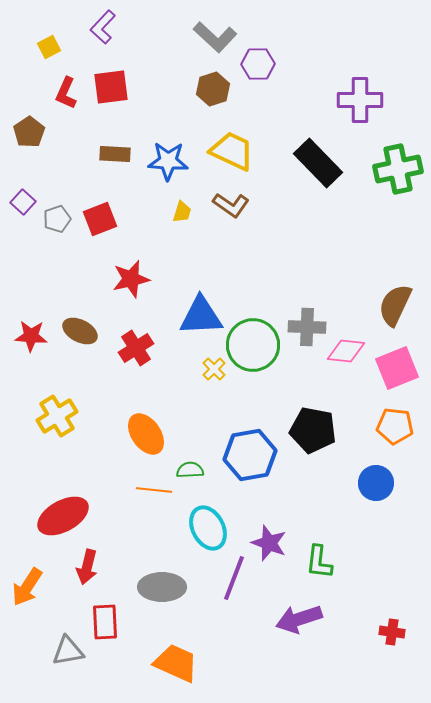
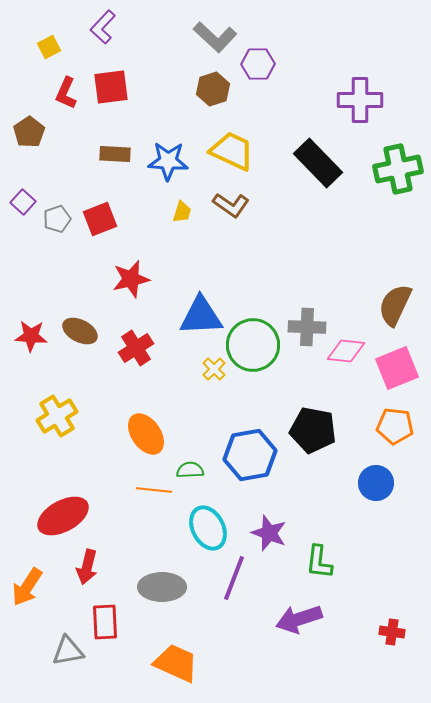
purple star at (269, 543): moved 10 px up
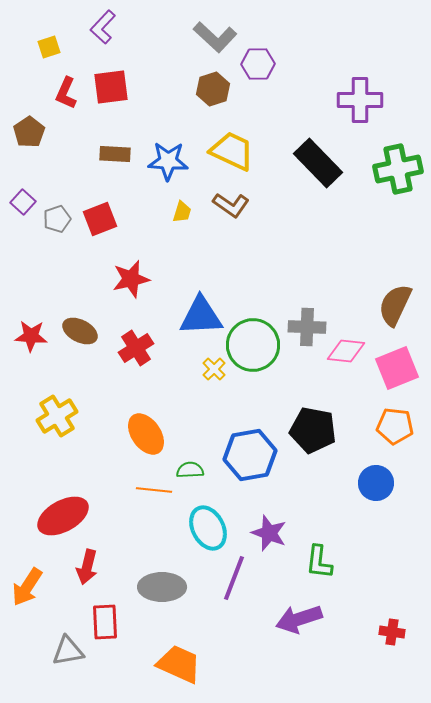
yellow square at (49, 47): rotated 10 degrees clockwise
orange trapezoid at (176, 663): moved 3 px right, 1 px down
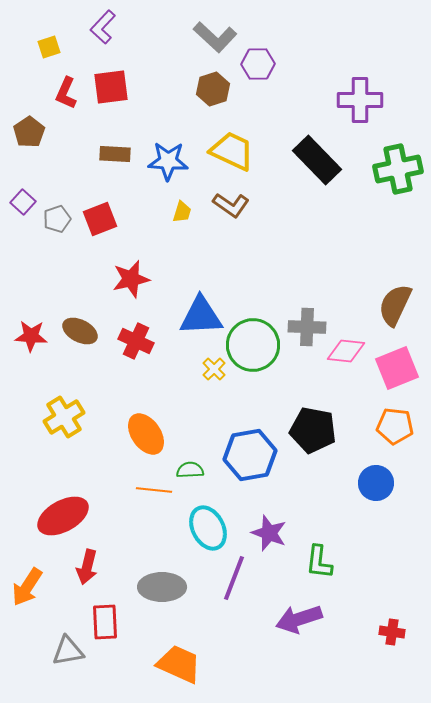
black rectangle at (318, 163): moved 1 px left, 3 px up
red cross at (136, 348): moved 7 px up; rotated 32 degrees counterclockwise
yellow cross at (57, 416): moved 7 px right, 1 px down
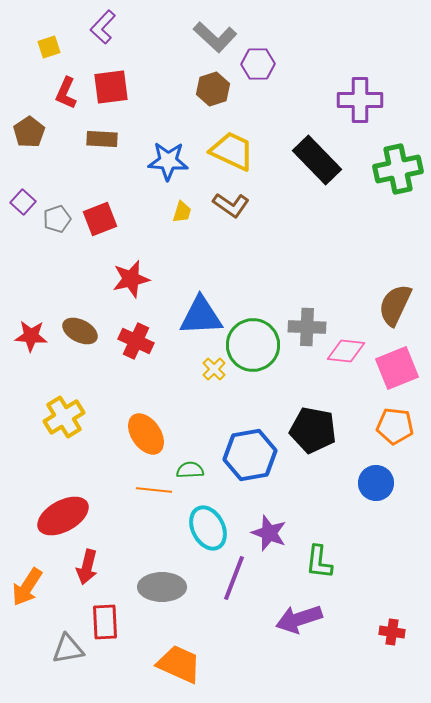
brown rectangle at (115, 154): moved 13 px left, 15 px up
gray triangle at (68, 651): moved 2 px up
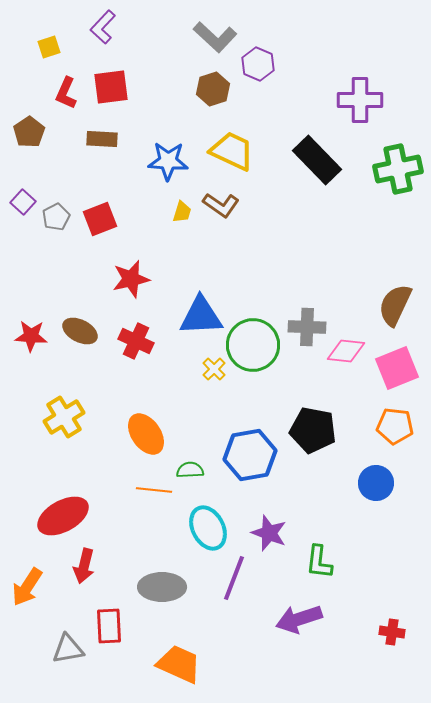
purple hexagon at (258, 64): rotated 24 degrees clockwise
brown L-shape at (231, 205): moved 10 px left
gray pentagon at (57, 219): moved 1 px left, 2 px up; rotated 8 degrees counterclockwise
red arrow at (87, 567): moved 3 px left, 1 px up
red rectangle at (105, 622): moved 4 px right, 4 px down
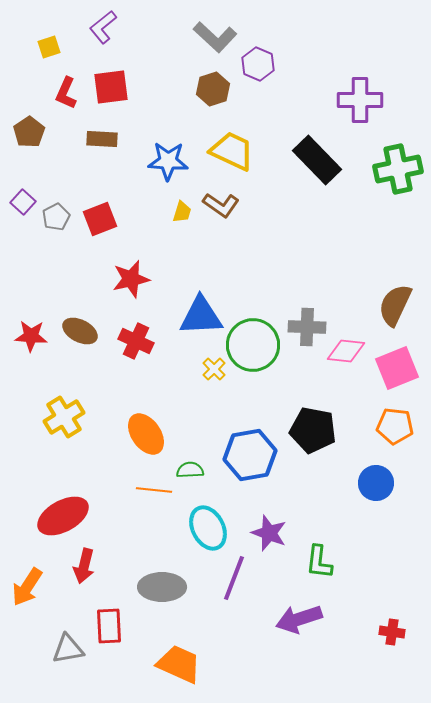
purple L-shape at (103, 27): rotated 8 degrees clockwise
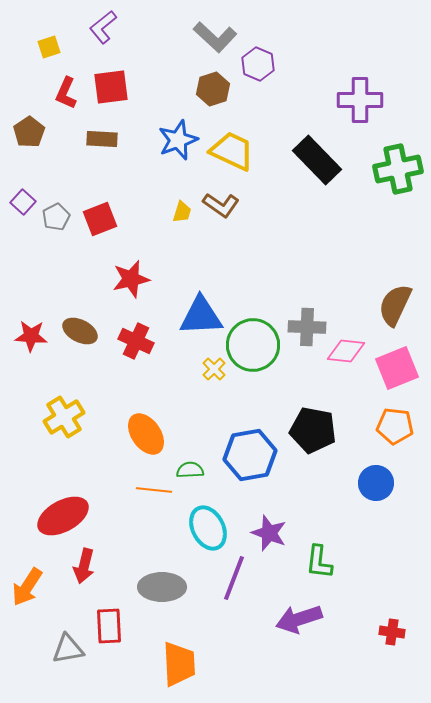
blue star at (168, 161): moved 10 px right, 21 px up; rotated 24 degrees counterclockwise
orange trapezoid at (179, 664): rotated 63 degrees clockwise
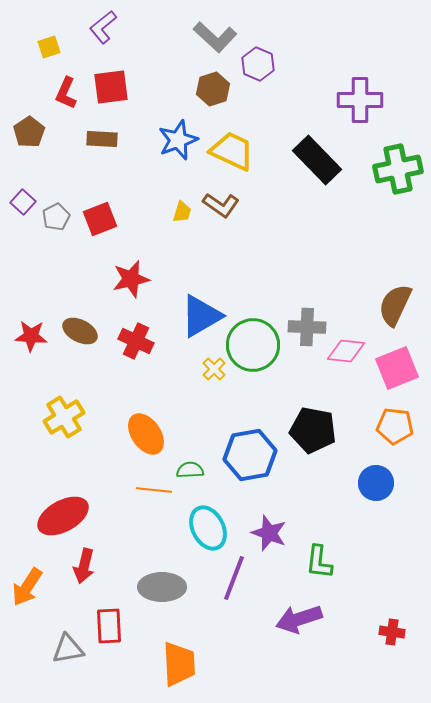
blue triangle at (201, 316): rotated 27 degrees counterclockwise
